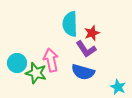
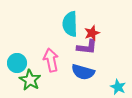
purple L-shape: moved 1 px right, 2 px up; rotated 50 degrees counterclockwise
green star: moved 6 px left, 7 px down; rotated 15 degrees clockwise
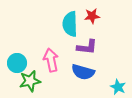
red star: moved 17 px up; rotated 14 degrees clockwise
green star: moved 1 px down; rotated 30 degrees clockwise
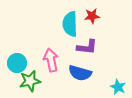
blue semicircle: moved 3 px left, 1 px down
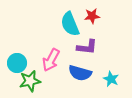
cyan semicircle: rotated 20 degrees counterclockwise
pink arrow: rotated 140 degrees counterclockwise
cyan star: moved 7 px left, 8 px up
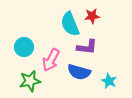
cyan circle: moved 7 px right, 16 px up
blue semicircle: moved 1 px left, 1 px up
cyan star: moved 2 px left, 2 px down
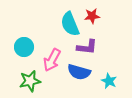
pink arrow: moved 1 px right
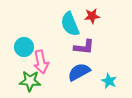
purple L-shape: moved 3 px left
pink arrow: moved 11 px left, 2 px down; rotated 40 degrees counterclockwise
blue semicircle: rotated 135 degrees clockwise
green star: rotated 15 degrees clockwise
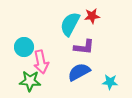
cyan semicircle: rotated 50 degrees clockwise
cyan star: moved 1 px right, 1 px down; rotated 21 degrees counterclockwise
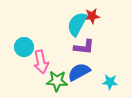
cyan semicircle: moved 7 px right
green star: moved 27 px right
